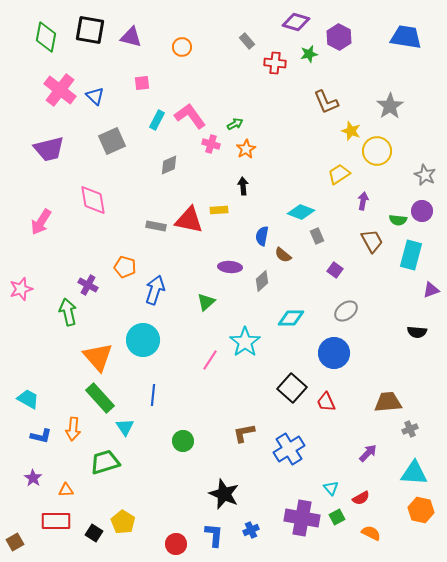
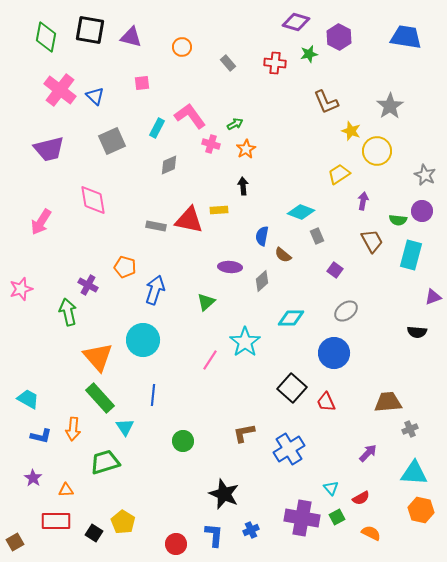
gray rectangle at (247, 41): moved 19 px left, 22 px down
cyan rectangle at (157, 120): moved 8 px down
purple triangle at (431, 290): moved 2 px right, 7 px down
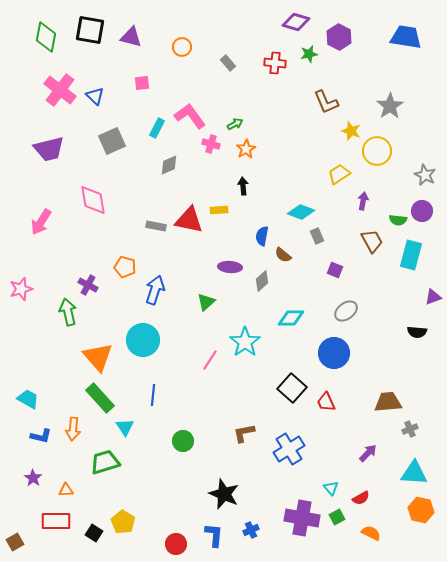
purple square at (335, 270): rotated 14 degrees counterclockwise
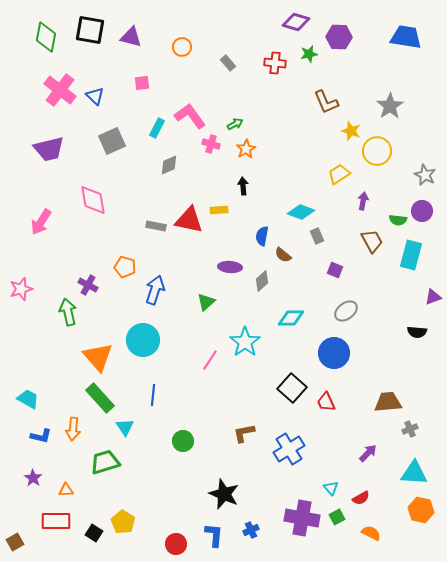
purple hexagon at (339, 37): rotated 25 degrees counterclockwise
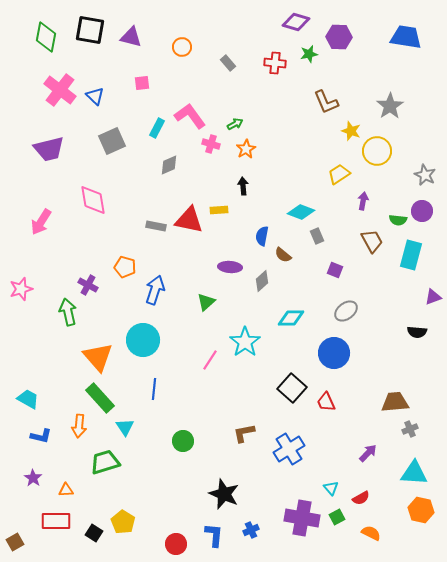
blue line at (153, 395): moved 1 px right, 6 px up
brown trapezoid at (388, 402): moved 7 px right
orange arrow at (73, 429): moved 6 px right, 3 px up
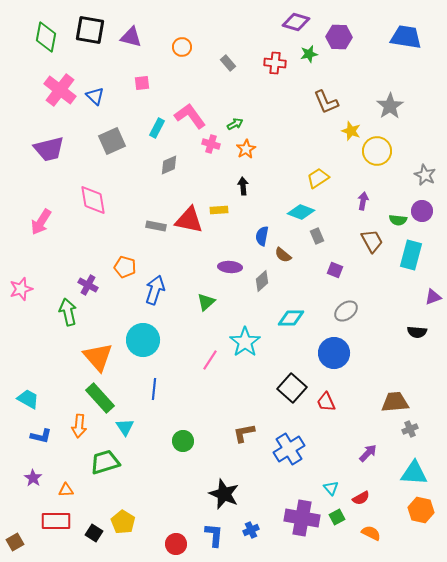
yellow trapezoid at (339, 174): moved 21 px left, 4 px down
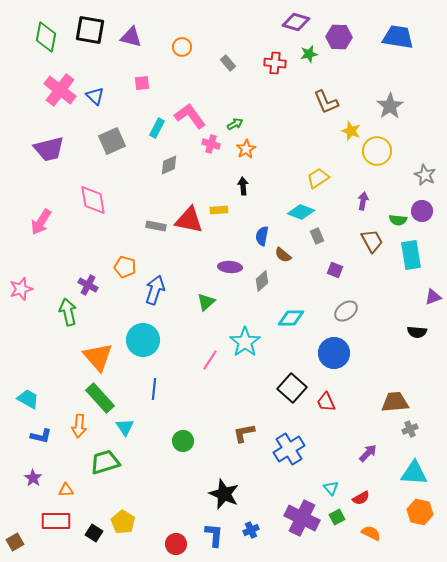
blue trapezoid at (406, 37): moved 8 px left
cyan rectangle at (411, 255): rotated 24 degrees counterclockwise
orange hexagon at (421, 510): moved 1 px left, 2 px down
purple cross at (302, 518): rotated 16 degrees clockwise
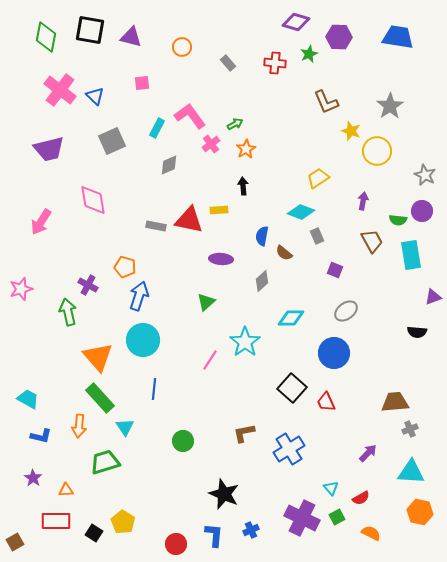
green star at (309, 54): rotated 12 degrees counterclockwise
pink cross at (211, 144): rotated 36 degrees clockwise
brown semicircle at (283, 255): moved 1 px right, 2 px up
purple ellipse at (230, 267): moved 9 px left, 8 px up
blue arrow at (155, 290): moved 16 px left, 6 px down
cyan triangle at (414, 473): moved 3 px left, 1 px up
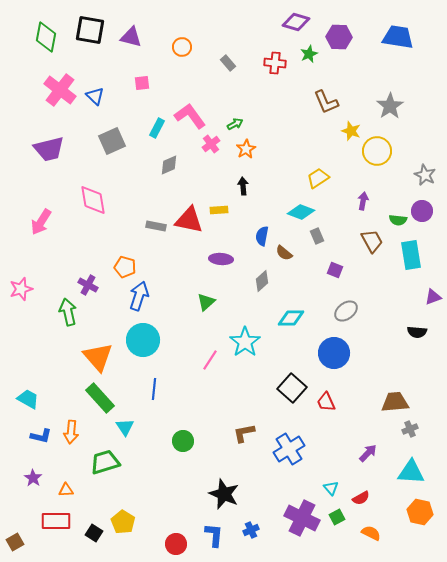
orange arrow at (79, 426): moved 8 px left, 6 px down
